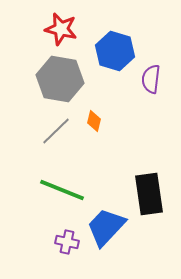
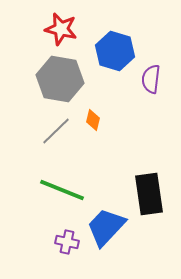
orange diamond: moved 1 px left, 1 px up
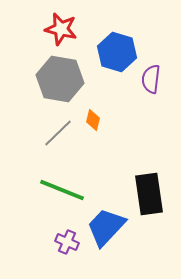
blue hexagon: moved 2 px right, 1 px down
gray line: moved 2 px right, 2 px down
purple cross: rotated 10 degrees clockwise
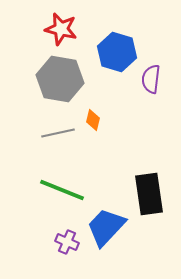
gray line: rotated 32 degrees clockwise
